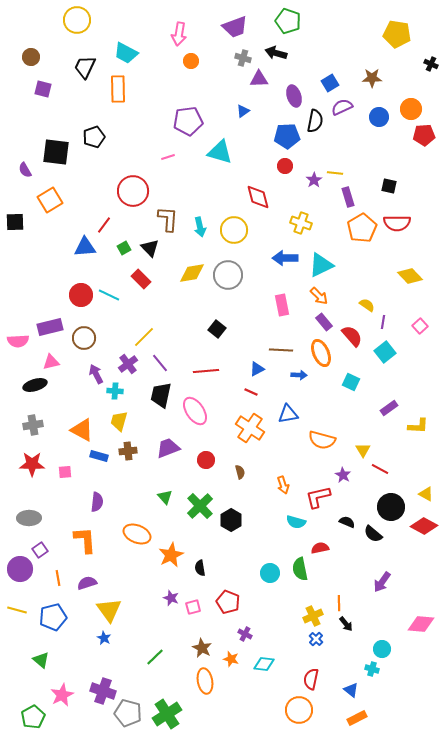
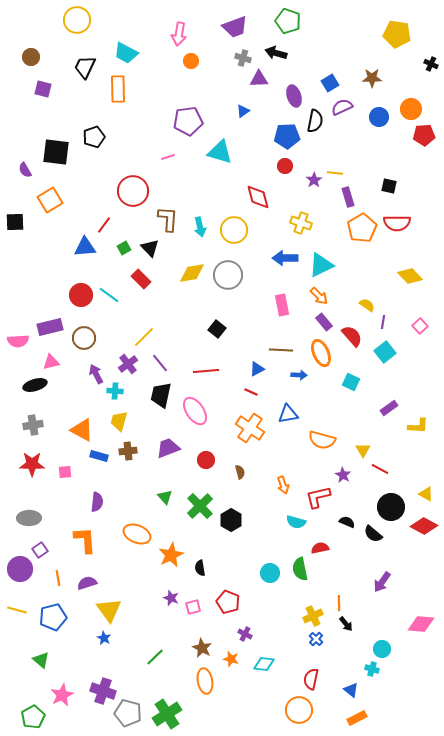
cyan line at (109, 295): rotated 10 degrees clockwise
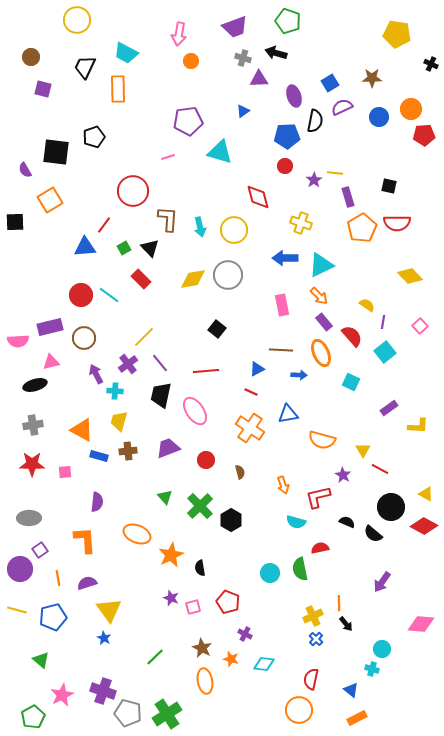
yellow diamond at (192, 273): moved 1 px right, 6 px down
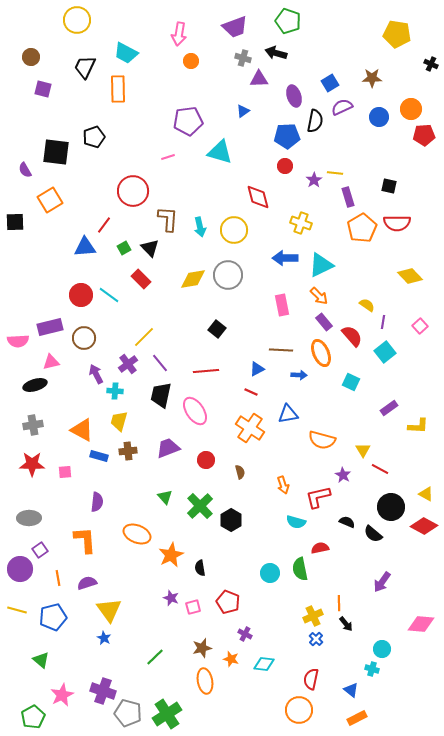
brown star at (202, 648): rotated 30 degrees clockwise
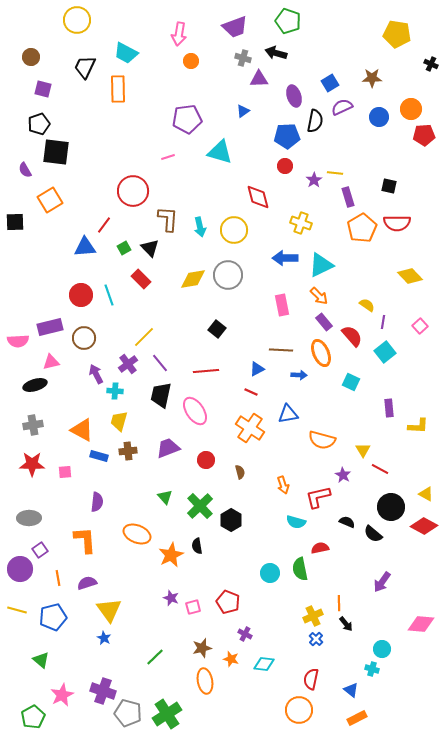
purple pentagon at (188, 121): moved 1 px left, 2 px up
black pentagon at (94, 137): moved 55 px left, 13 px up
cyan line at (109, 295): rotated 35 degrees clockwise
purple rectangle at (389, 408): rotated 60 degrees counterclockwise
black semicircle at (200, 568): moved 3 px left, 22 px up
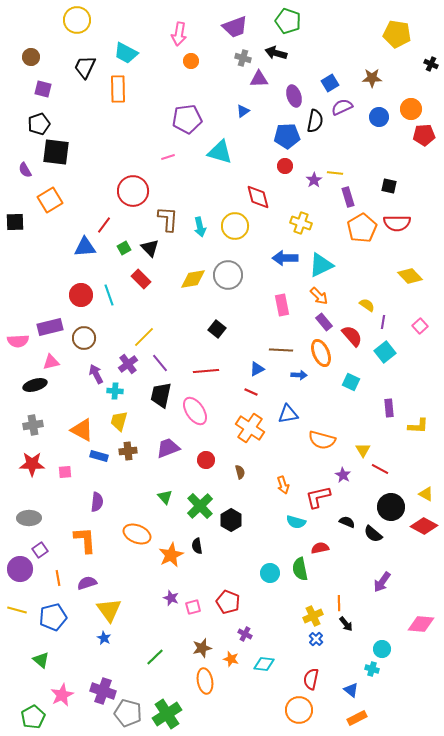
yellow circle at (234, 230): moved 1 px right, 4 px up
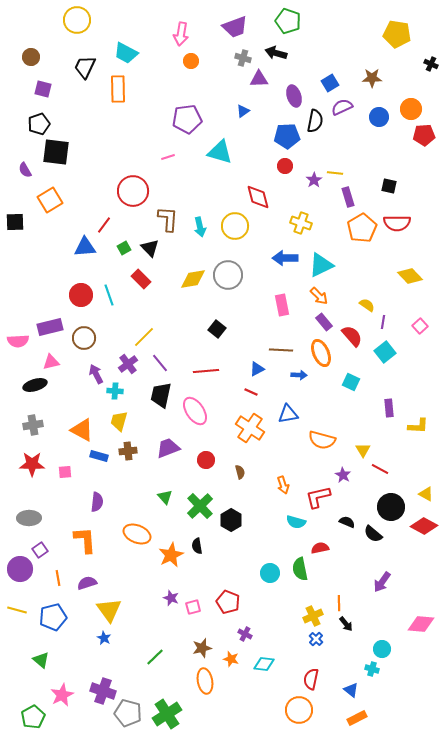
pink arrow at (179, 34): moved 2 px right
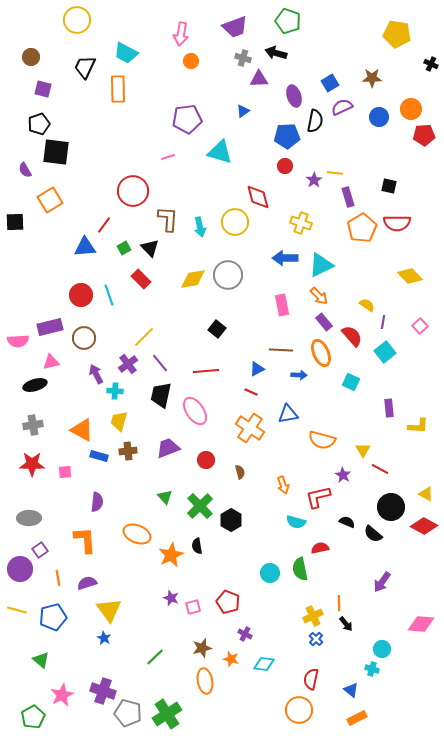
yellow circle at (235, 226): moved 4 px up
